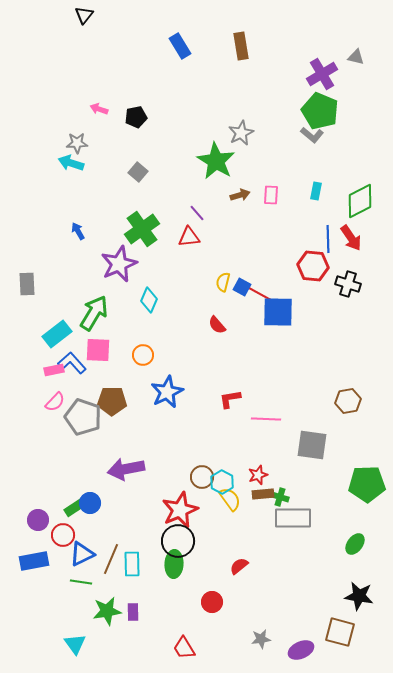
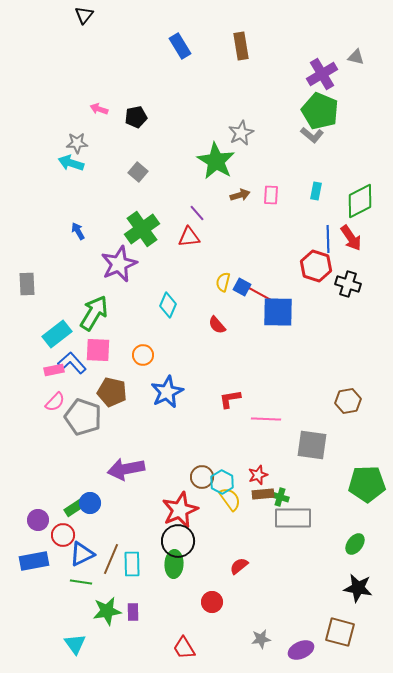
red hexagon at (313, 266): moved 3 px right; rotated 12 degrees clockwise
cyan diamond at (149, 300): moved 19 px right, 5 px down
brown pentagon at (112, 401): moved 9 px up; rotated 12 degrees clockwise
black star at (359, 596): moved 1 px left, 8 px up
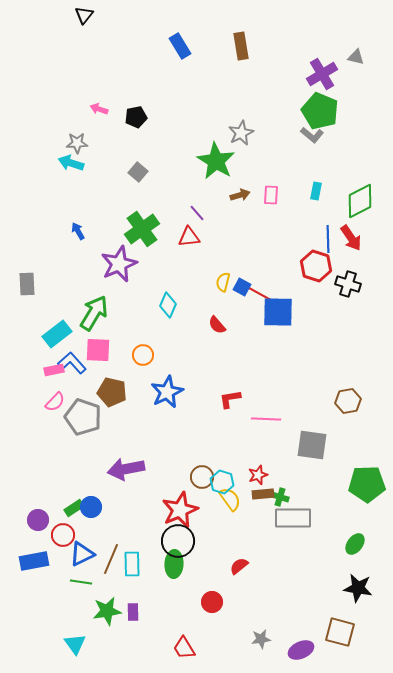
cyan hexagon at (222, 482): rotated 10 degrees counterclockwise
blue circle at (90, 503): moved 1 px right, 4 px down
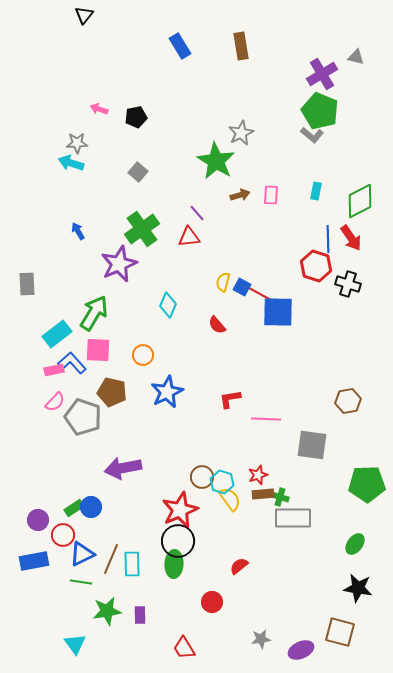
purple arrow at (126, 469): moved 3 px left, 1 px up
purple rectangle at (133, 612): moved 7 px right, 3 px down
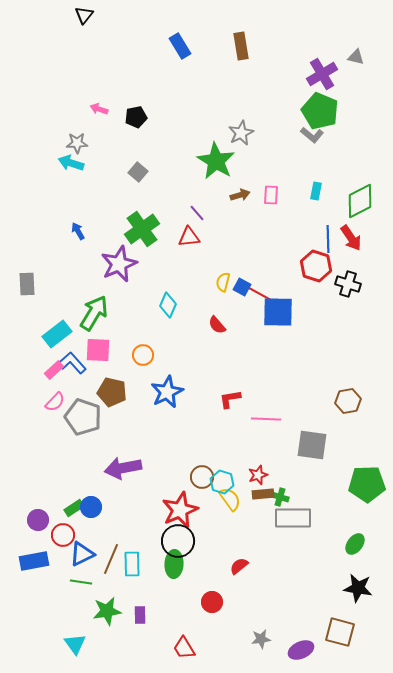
pink rectangle at (54, 370): rotated 30 degrees counterclockwise
